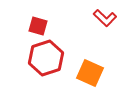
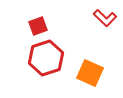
red square: rotated 36 degrees counterclockwise
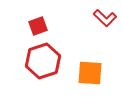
red hexagon: moved 3 px left, 3 px down
orange square: rotated 20 degrees counterclockwise
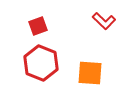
red L-shape: moved 1 px left, 3 px down
red hexagon: moved 2 px left, 2 px down; rotated 20 degrees counterclockwise
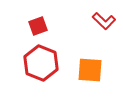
orange square: moved 3 px up
